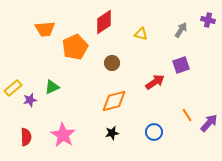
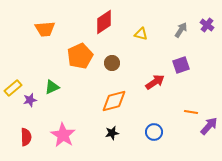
purple cross: moved 1 px left, 5 px down; rotated 24 degrees clockwise
orange pentagon: moved 5 px right, 9 px down
orange line: moved 4 px right, 3 px up; rotated 48 degrees counterclockwise
purple arrow: moved 3 px down
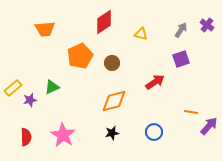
purple square: moved 6 px up
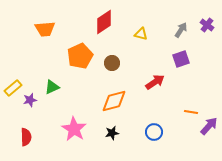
pink star: moved 11 px right, 6 px up
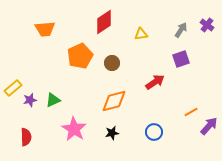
yellow triangle: rotated 24 degrees counterclockwise
green triangle: moved 1 px right, 13 px down
orange line: rotated 40 degrees counterclockwise
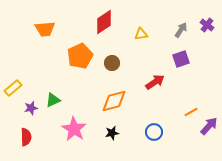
purple star: moved 1 px right, 8 px down
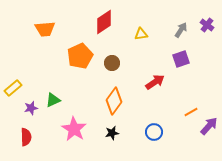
orange diamond: rotated 40 degrees counterclockwise
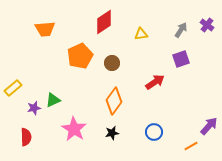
purple star: moved 3 px right
orange line: moved 34 px down
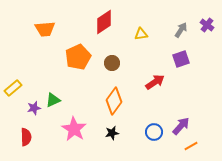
orange pentagon: moved 2 px left, 1 px down
purple arrow: moved 28 px left
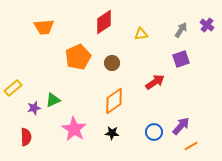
orange trapezoid: moved 1 px left, 2 px up
orange diamond: rotated 20 degrees clockwise
black star: rotated 16 degrees clockwise
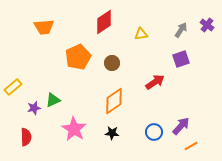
yellow rectangle: moved 1 px up
